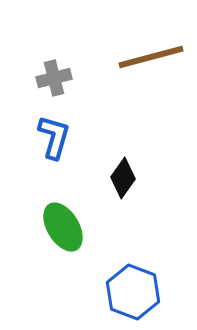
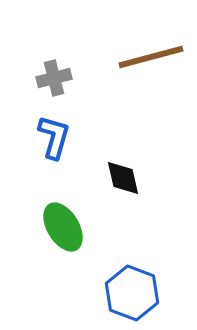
black diamond: rotated 48 degrees counterclockwise
blue hexagon: moved 1 px left, 1 px down
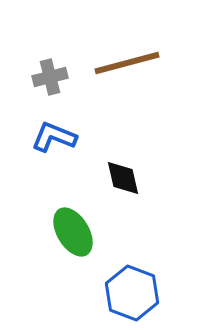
brown line: moved 24 px left, 6 px down
gray cross: moved 4 px left, 1 px up
blue L-shape: rotated 84 degrees counterclockwise
green ellipse: moved 10 px right, 5 px down
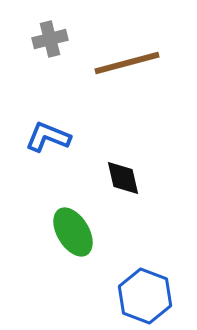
gray cross: moved 38 px up
blue L-shape: moved 6 px left
blue hexagon: moved 13 px right, 3 px down
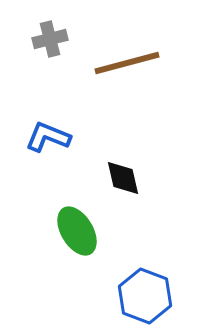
green ellipse: moved 4 px right, 1 px up
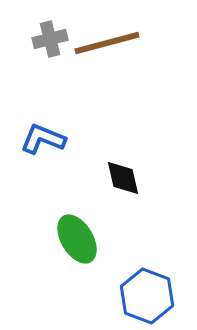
brown line: moved 20 px left, 20 px up
blue L-shape: moved 5 px left, 2 px down
green ellipse: moved 8 px down
blue hexagon: moved 2 px right
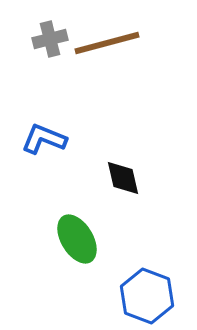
blue L-shape: moved 1 px right
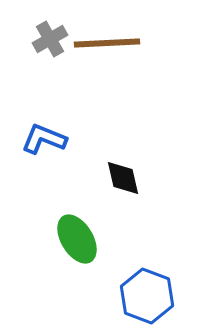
gray cross: rotated 16 degrees counterclockwise
brown line: rotated 12 degrees clockwise
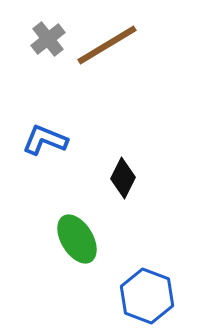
gray cross: moved 2 px left; rotated 8 degrees counterclockwise
brown line: moved 2 px down; rotated 28 degrees counterclockwise
blue L-shape: moved 1 px right, 1 px down
black diamond: rotated 39 degrees clockwise
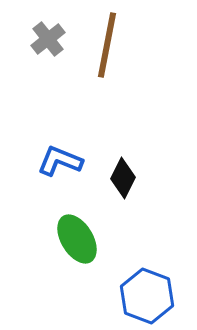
brown line: rotated 48 degrees counterclockwise
blue L-shape: moved 15 px right, 21 px down
